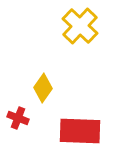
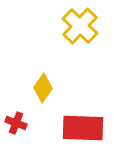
red cross: moved 2 px left, 5 px down
red rectangle: moved 3 px right, 3 px up
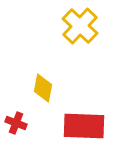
yellow diamond: rotated 24 degrees counterclockwise
red rectangle: moved 1 px right, 2 px up
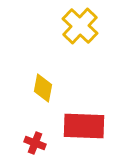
red cross: moved 19 px right, 20 px down
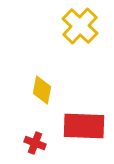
yellow diamond: moved 1 px left, 2 px down
